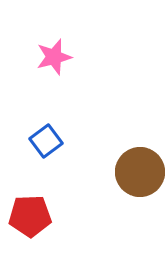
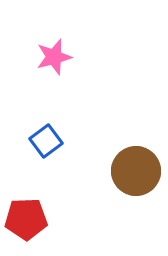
brown circle: moved 4 px left, 1 px up
red pentagon: moved 4 px left, 3 px down
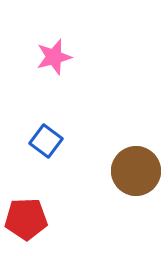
blue square: rotated 16 degrees counterclockwise
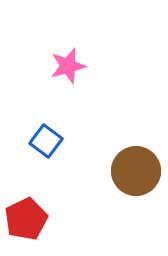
pink star: moved 14 px right, 9 px down
red pentagon: rotated 24 degrees counterclockwise
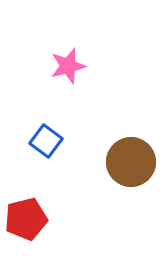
brown circle: moved 5 px left, 9 px up
red pentagon: rotated 12 degrees clockwise
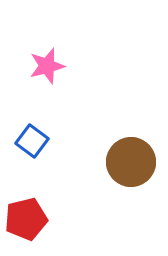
pink star: moved 21 px left
blue square: moved 14 px left
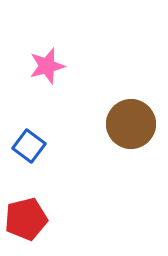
blue square: moved 3 px left, 5 px down
brown circle: moved 38 px up
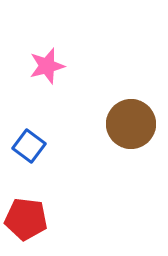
red pentagon: rotated 21 degrees clockwise
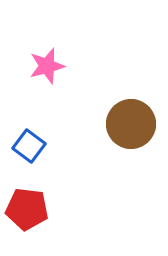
red pentagon: moved 1 px right, 10 px up
